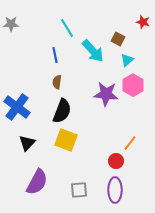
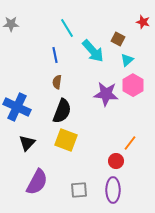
blue cross: rotated 12 degrees counterclockwise
purple ellipse: moved 2 px left
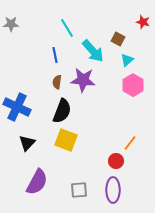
purple star: moved 23 px left, 14 px up
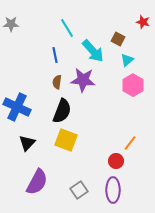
gray square: rotated 30 degrees counterclockwise
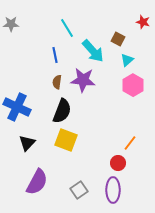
red circle: moved 2 px right, 2 px down
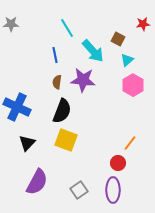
red star: moved 2 px down; rotated 24 degrees counterclockwise
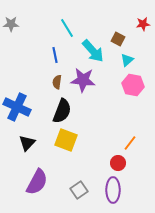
pink hexagon: rotated 20 degrees counterclockwise
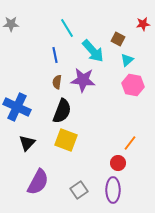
purple semicircle: moved 1 px right
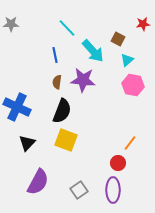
cyan line: rotated 12 degrees counterclockwise
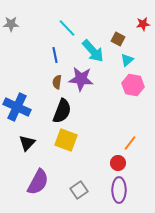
purple star: moved 2 px left, 1 px up
purple ellipse: moved 6 px right
